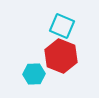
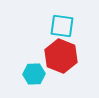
cyan square: rotated 15 degrees counterclockwise
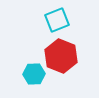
cyan square: moved 5 px left, 6 px up; rotated 30 degrees counterclockwise
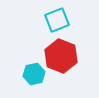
cyan hexagon: rotated 10 degrees counterclockwise
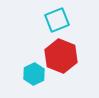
cyan hexagon: rotated 15 degrees counterclockwise
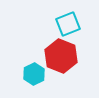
cyan square: moved 11 px right, 4 px down
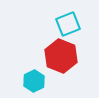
cyan hexagon: moved 7 px down
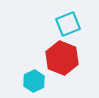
red hexagon: moved 1 px right, 2 px down
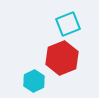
red hexagon: rotated 16 degrees clockwise
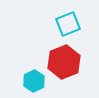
red hexagon: moved 2 px right, 4 px down
